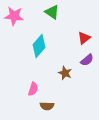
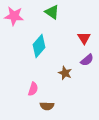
red triangle: rotated 24 degrees counterclockwise
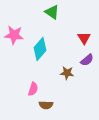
pink star: moved 19 px down
cyan diamond: moved 1 px right, 3 px down
brown star: moved 2 px right; rotated 16 degrees counterclockwise
brown semicircle: moved 1 px left, 1 px up
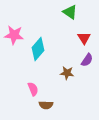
green triangle: moved 18 px right
cyan diamond: moved 2 px left
purple semicircle: rotated 16 degrees counterclockwise
pink semicircle: rotated 40 degrees counterclockwise
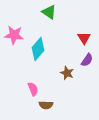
green triangle: moved 21 px left
brown star: rotated 16 degrees clockwise
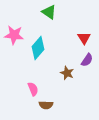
cyan diamond: moved 1 px up
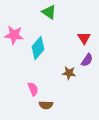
brown star: moved 2 px right; rotated 16 degrees counterclockwise
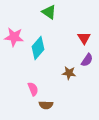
pink star: moved 2 px down
